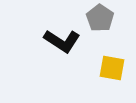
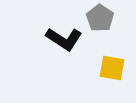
black L-shape: moved 2 px right, 2 px up
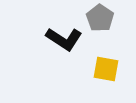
yellow square: moved 6 px left, 1 px down
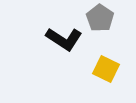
yellow square: rotated 16 degrees clockwise
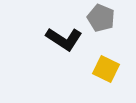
gray pentagon: moved 1 px right; rotated 12 degrees counterclockwise
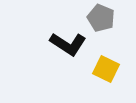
black L-shape: moved 4 px right, 5 px down
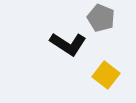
yellow square: moved 6 px down; rotated 12 degrees clockwise
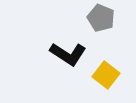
black L-shape: moved 10 px down
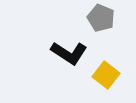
black L-shape: moved 1 px right, 1 px up
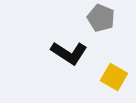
yellow square: moved 8 px right, 2 px down; rotated 8 degrees counterclockwise
